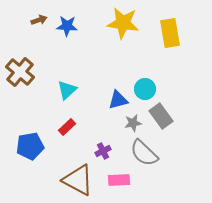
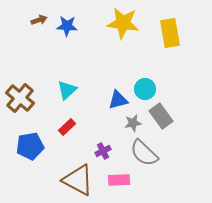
brown cross: moved 26 px down
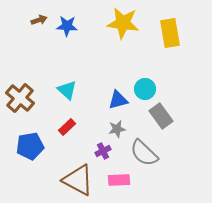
cyan triangle: rotated 35 degrees counterclockwise
gray star: moved 16 px left, 6 px down
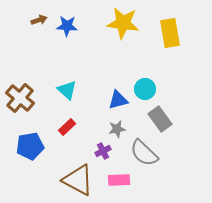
gray rectangle: moved 1 px left, 3 px down
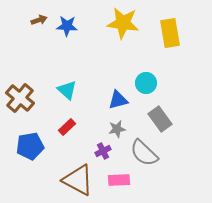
cyan circle: moved 1 px right, 6 px up
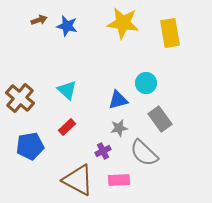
blue star: rotated 10 degrees clockwise
gray star: moved 2 px right, 1 px up
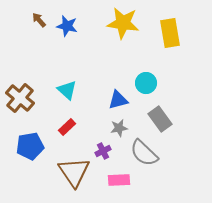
brown arrow: rotated 112 degrees counterclockwise
brown triangle: moved 4 px left, 8 px up; rotated 28 degrees clockwise
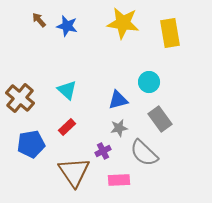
cyan circle: moved 3 px right, 1 px up
blue pentagon: moved 1 px right, 2 px up
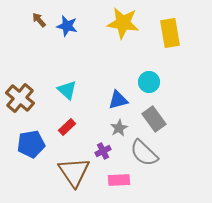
gray rectangle: moved 6 px left
gray star: rotated 18 degrees counterclockwise
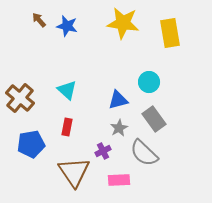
red rectangle: rotated 36 degrees counterclockwise
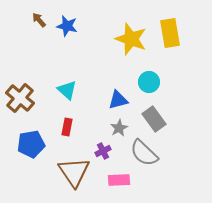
yellow star: moved 8 px right, 16 px down; rotated 12 degrees clockwise
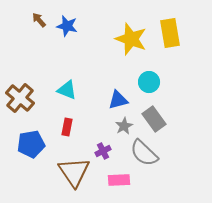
cyan triangle: rotated 20 degrees counterclockwise
gray star: moved 5 px right, 2 px up
